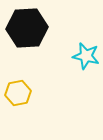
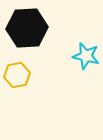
yellow hexagon: moved 1 px left, 18 px up
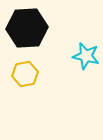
yellow hexagon: moved 8 px right, 1 px up
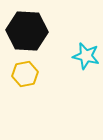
black hexagon: moved 3 px down; rotated 6 degrees clockwise
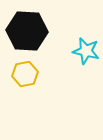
cyan star: moved 5 px up
